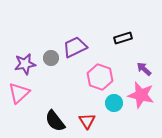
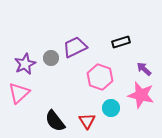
black rectangle: moved 2 px left, 4 px down
purple star: rotated 15 degrees counterclockwise
cyan circle: moved 3 px left, 5 px down
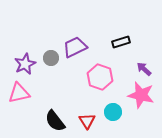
pink triangle: rotated 30 degrees clockwise
cyan circle: moved 2 px right, 4 px down
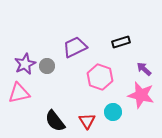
gray circle: moved 4 px left, 8 px down
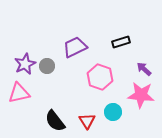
pink star: rotated 8 degrees counterclockwise
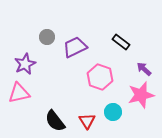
black rectangle: rotated 54 degrees clockwise
gray circle: moved 29 px up
pink star: rotated 20 degrees counterclockwise
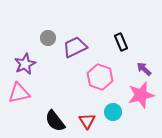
gray circle: moved 1 px right, 1 px down
black rectangle: rotated 30 degrees clockwise
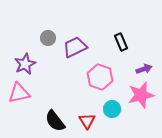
purple arrow: rotated 119 degrees clockwise
cyan circle: moved 1 px left, 3 px up
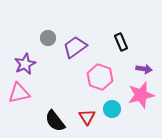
purple trapezoid: rotated 10 degrees counterclockwise
purple arrow: rotated 28 degrees clockwise
red triangle: moved 4 px up
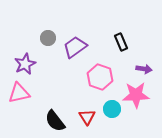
pink star: moved 5 px left; rotated 12 degrees clockwise
